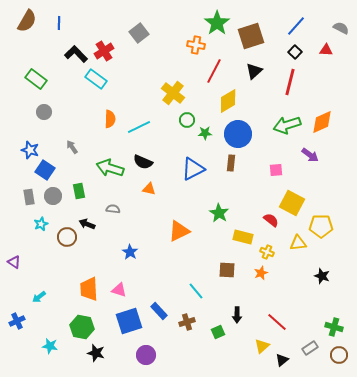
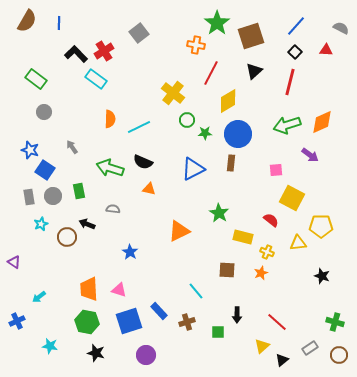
red line at (214, 71): moved 3 px left, 2 px down
yellow square at (292, 203): moved 5 px up
green hexagon at (82, 327): moved 5 px right, 5 px up
green cross at (334, 327): moved 1 px right, 5 px up
green square at (218, 332): rotated 24 degrees clockwise
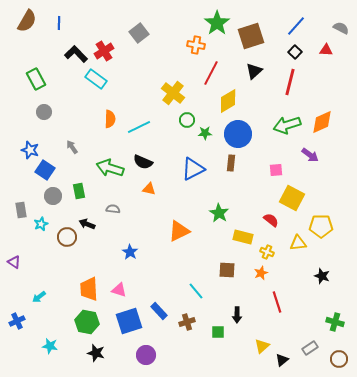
green rectangle at (36, 79): rotated 25 degrees clockwise
gray rectangle at (29, 197): moved 8 px left, 13 px down
red line at (277, 322): moved 20 px up; rotated 30 degrees clockwise
brown circle at (339, 355): moved 4 px down
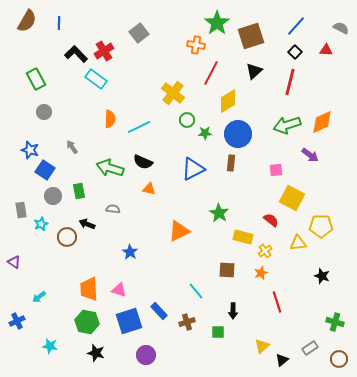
yellow cross at (267, 252): moved 2 px left, 1 px up; rotated 32 degrees clockwise
black arrow at (237, 315): moved 4 px left, 4 px up
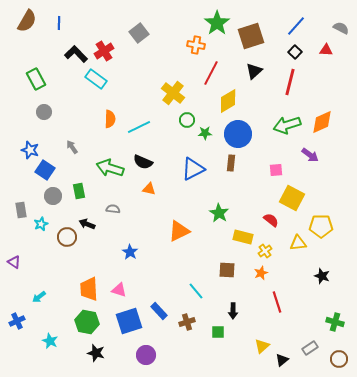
cyan star at (50, 346): moved 5 px up; rotated 14 degrees clockwise
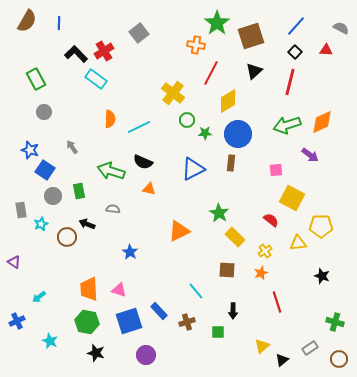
green arrow at (110, 168): moved 1 px right, 3 px down
yellow rectangle at (243, 237): moved 8 px left; rotated 30 degrees clockwise
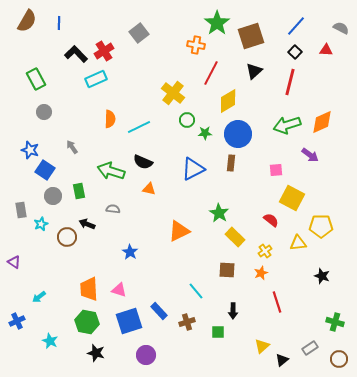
cyan rectangle at (96, 79): rotated 60 degrees counterclockwise
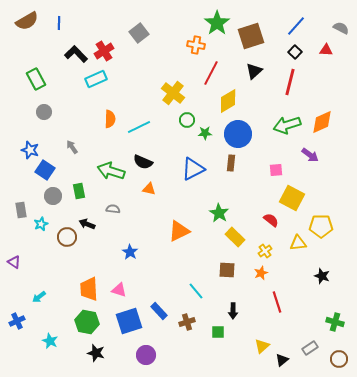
brown semicircle at (27, 21): rotated 30 degrees clockwise
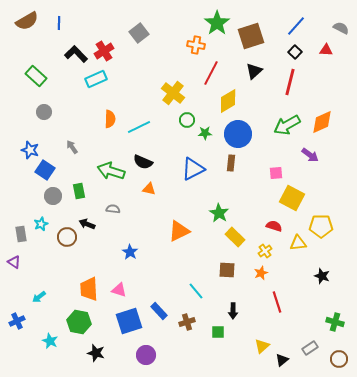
green rectangle at (36, 79): moved 3 px up; rotated 20 degrees counterclockwise
green arrow at (287, 125): rotated 12 degrees counterclockwise
pink square at (276, 170): moved 3 px down
gray rectangle at (21, 210): moved 24 px down
red semicircle at (271, 220): moved 3 px right, 6 px down; rotated 21 degrees counterclockwise
green hexagon at (87, 322): moved 8 px left
